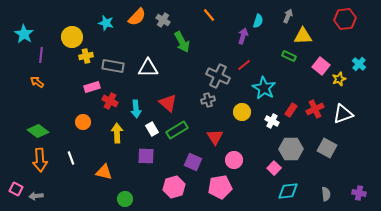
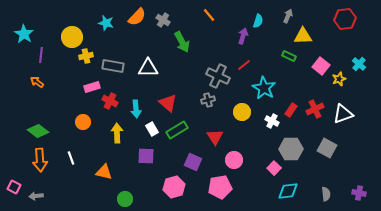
pink square at (16, 189): moved 2 px left, 2 px up
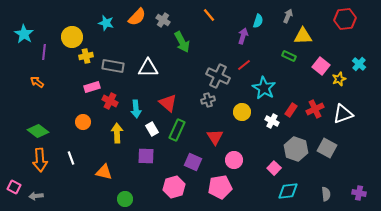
purple line at (41, 55): moved 3 px right, 3 px up
green rectangle at (177, 130): rotated 35 degrees counterclockwise
gray hexagon at (291, 149): moved 5 px right; rotated 20 degrees clockwise
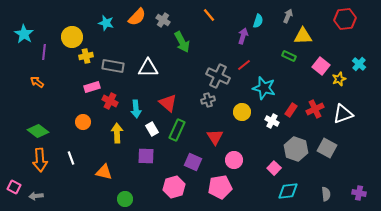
cyan star at (264, 88): rotated 15 degrees counterclockwise
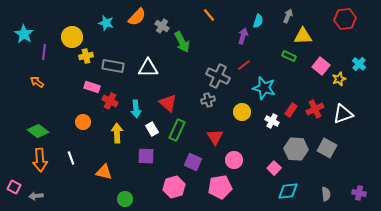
gray cross at (163, 20): moved 1 px left, 6 px down
pink rectangle at (92, 87): rotated 35 degrees clockwise
gray hexagon at (296, 149): rotated 15 degrees counterclockwise
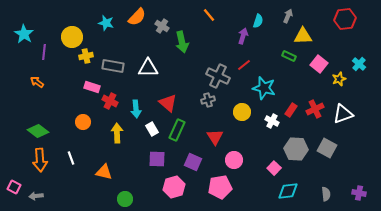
green arrow at (182, 42): rotated 15 degrees clockwise
pink square at (321, 66): moved 2 px left, 2 px up
purple square at (146, 156): moved 11 px right, 3 px down
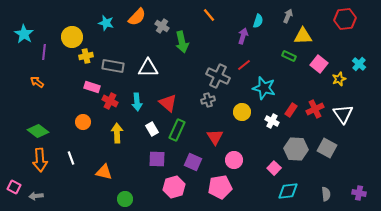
cyan arrow at (136, 109): moved 1 px right, 7 px up
white triangle at (343, 114): rotated 45 degrees counterclockwise
